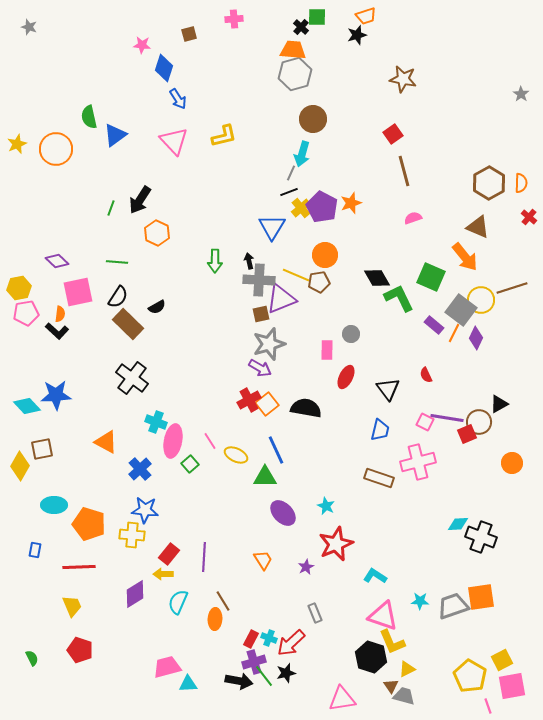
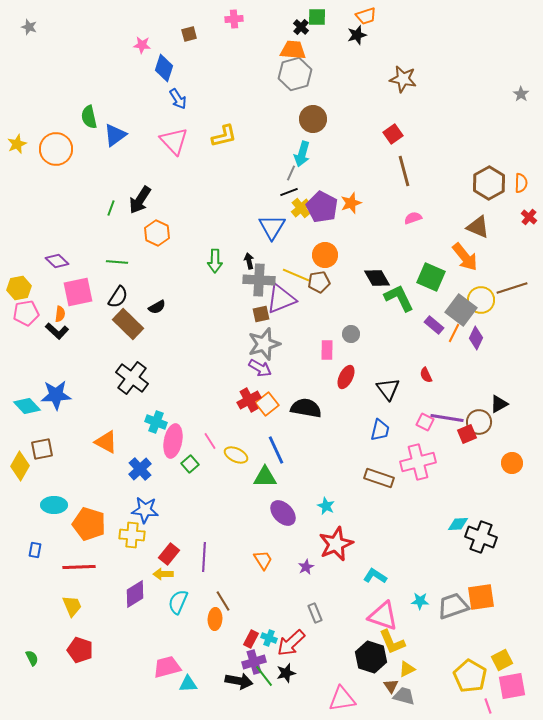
gray star at (269, 344): moved 5 px left
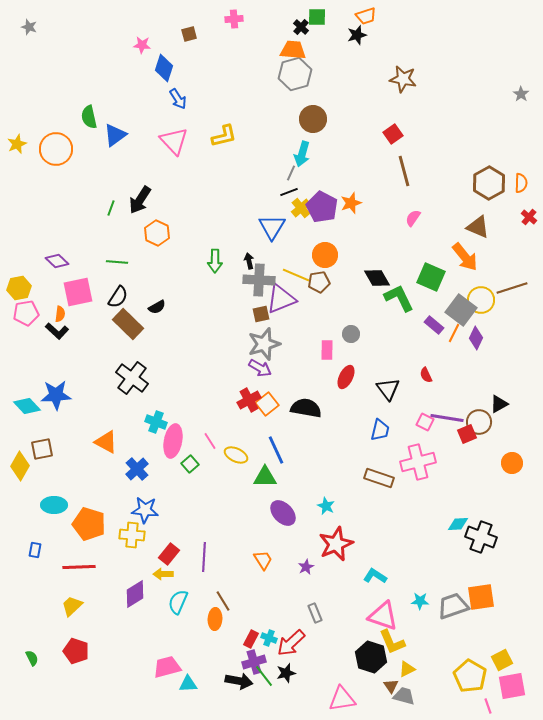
pink semicircle at (413, 218): rotated 36 degrees counterclockwise
blue cross at (140, 469): moved 3 px left
yellow trapezoid at (72, 606): rotated 110 degrees counterclockwise
red pentagon at (80, 650): moved 4 px left, 1 px down
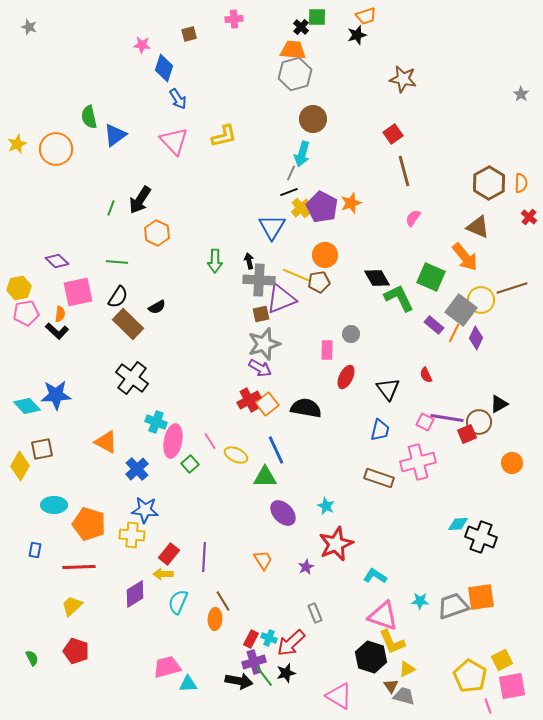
pink triangle at (342, 699): moved 3 px left, 3 px up; rotated 40 degrees clockwise
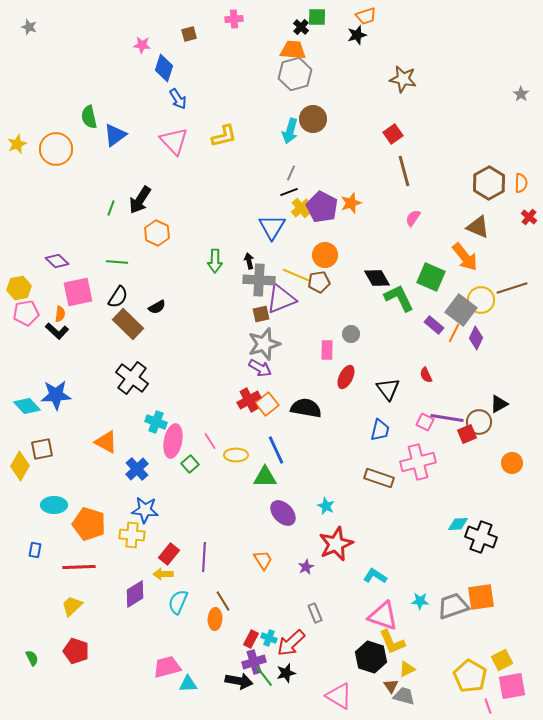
cyan arrow at (302, 154): moved 12 px left, 23 px up
yellow ellipse at (236, 455): rotated 25 degrees counterclockwise
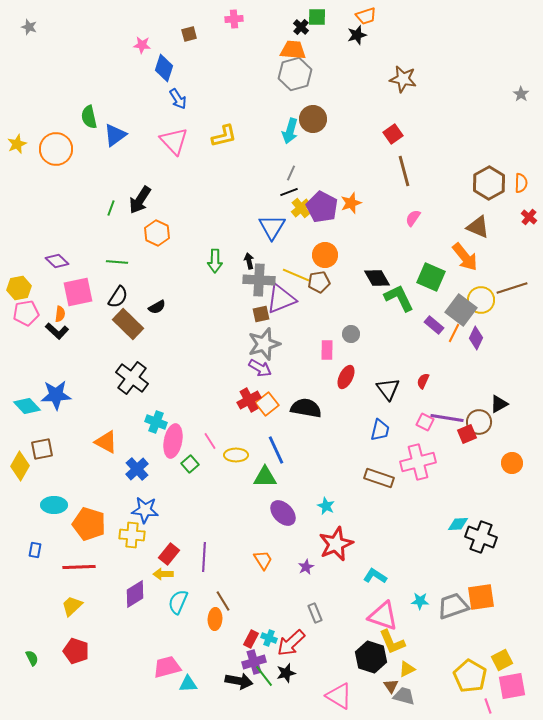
red semicircle at (426, 375): moved 3 px left, 6 px down; rotated 49 degrees clockwise
